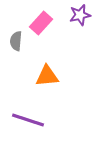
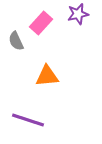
purple star: moved 2 px left, 1 px up
gray semicircle: rotated 30 degrees counterclockwise
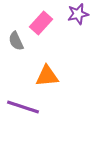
purple line: moved 5 px left, 13 px up
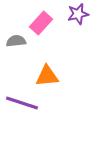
gray semicircle: rotated 108 degrees clockwise
purple line: moved 1 px left, 4 px up
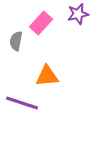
gray semicircle: rotated 72 degrees counterclockwise
